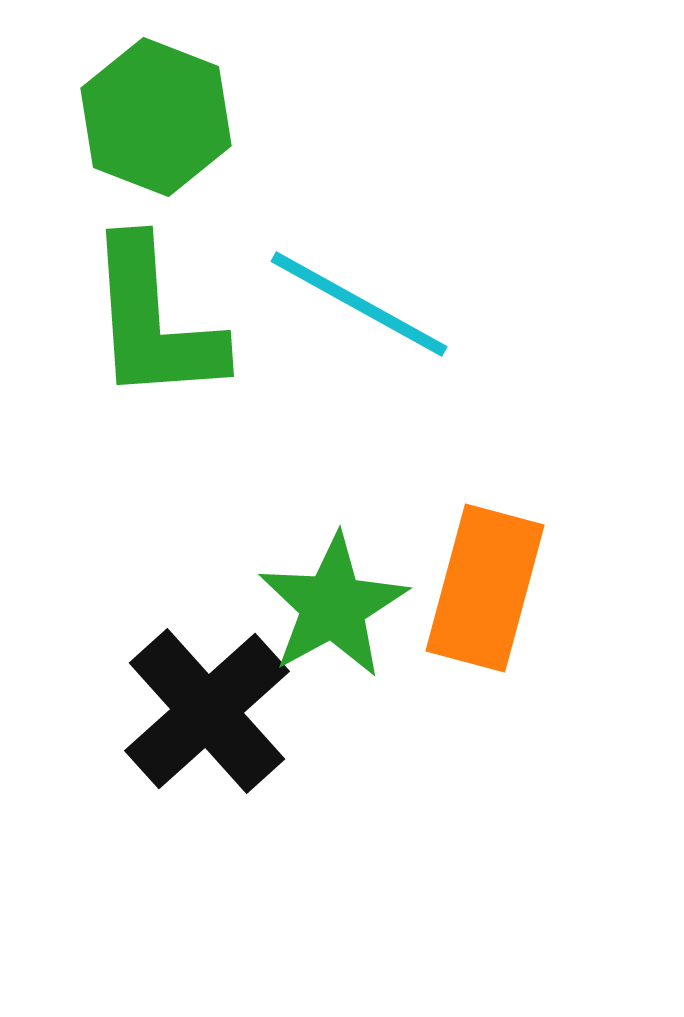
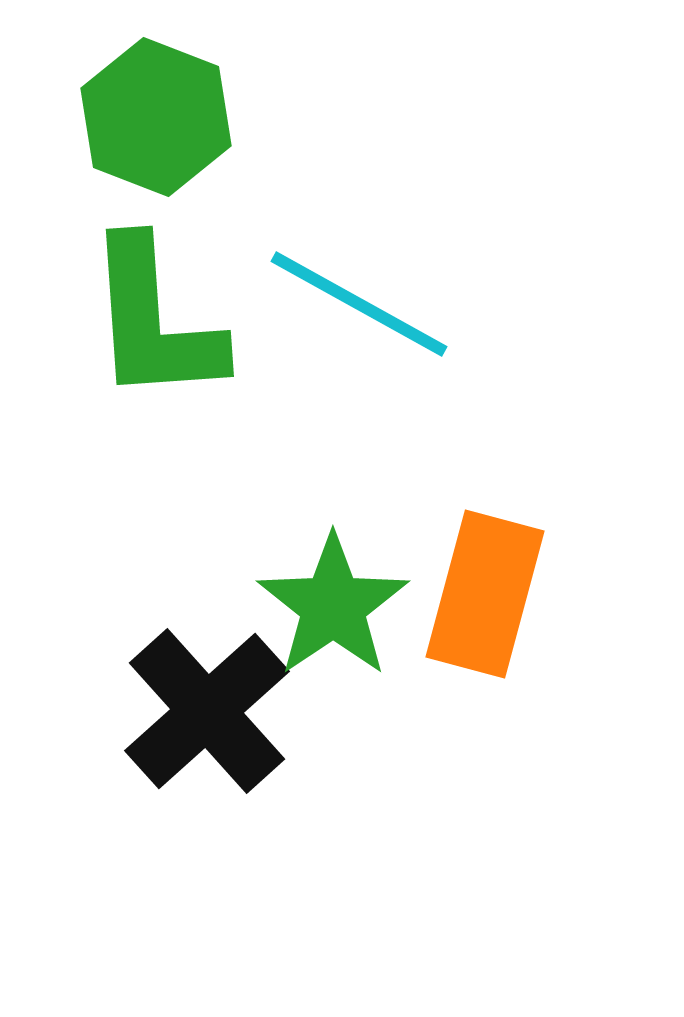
orange rectangle: moved 6 px down
green star: rotated 5 degrees counterclockwise
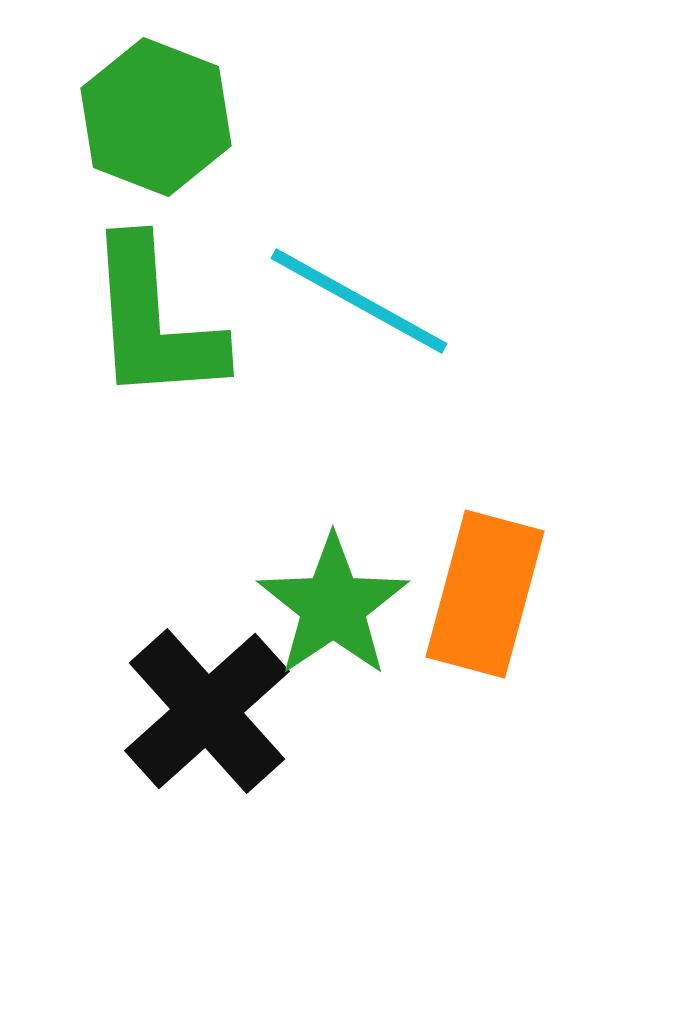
cyan line: moved 3 px up
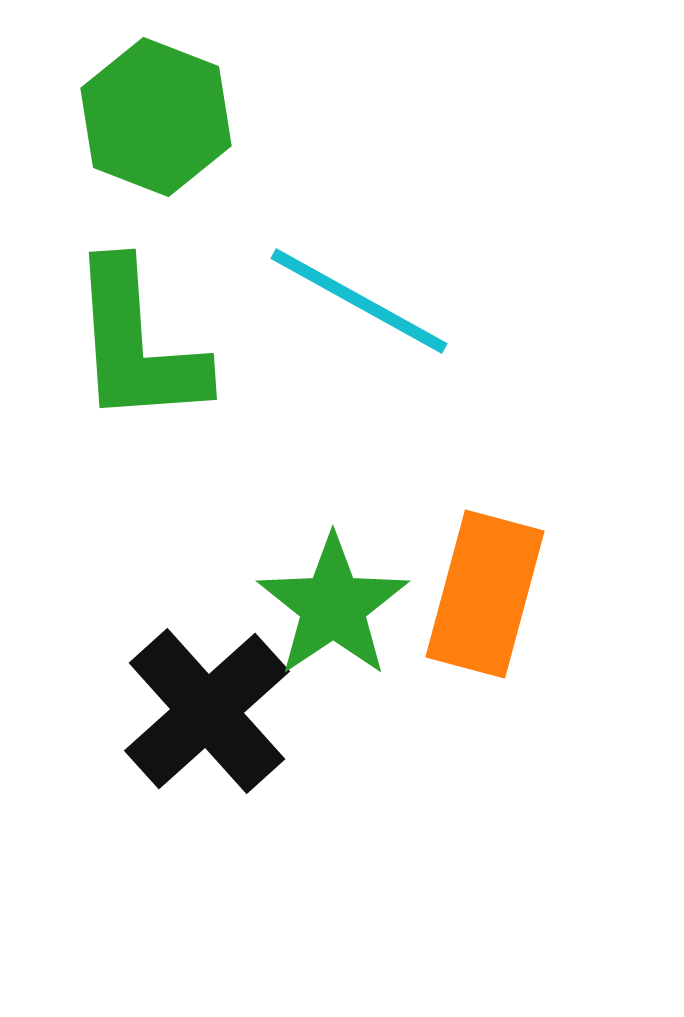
green L-shape: moved 17 px left, 23 px down
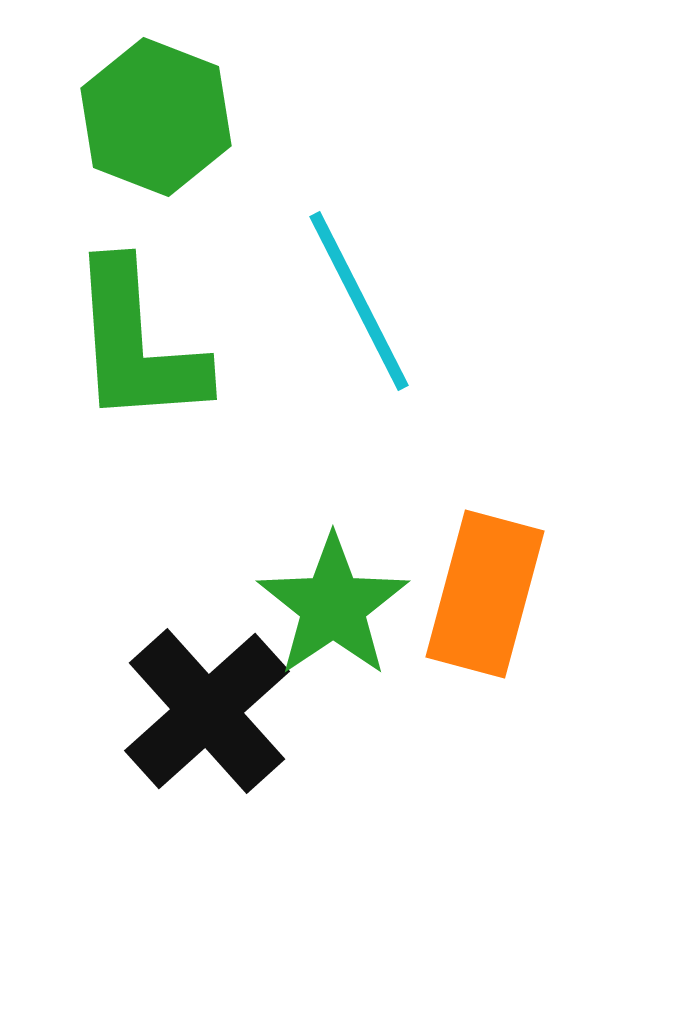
cyan line: rotated 34 degrees clockwise
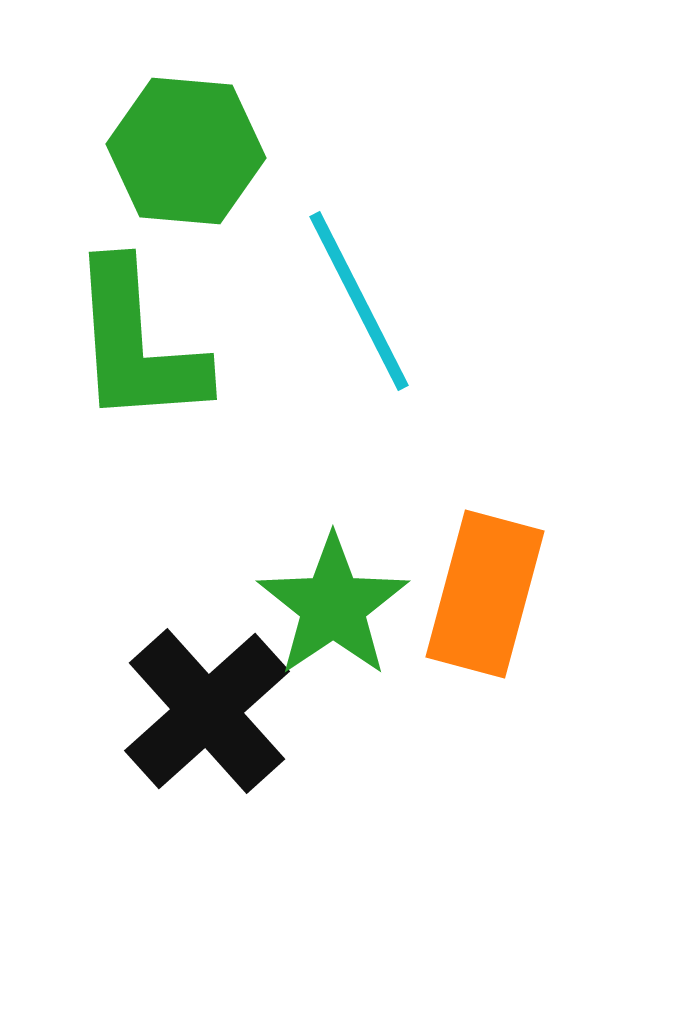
green hexagon: moved 30 px right, 34 px down; rotated 16 degrees counterclockwise
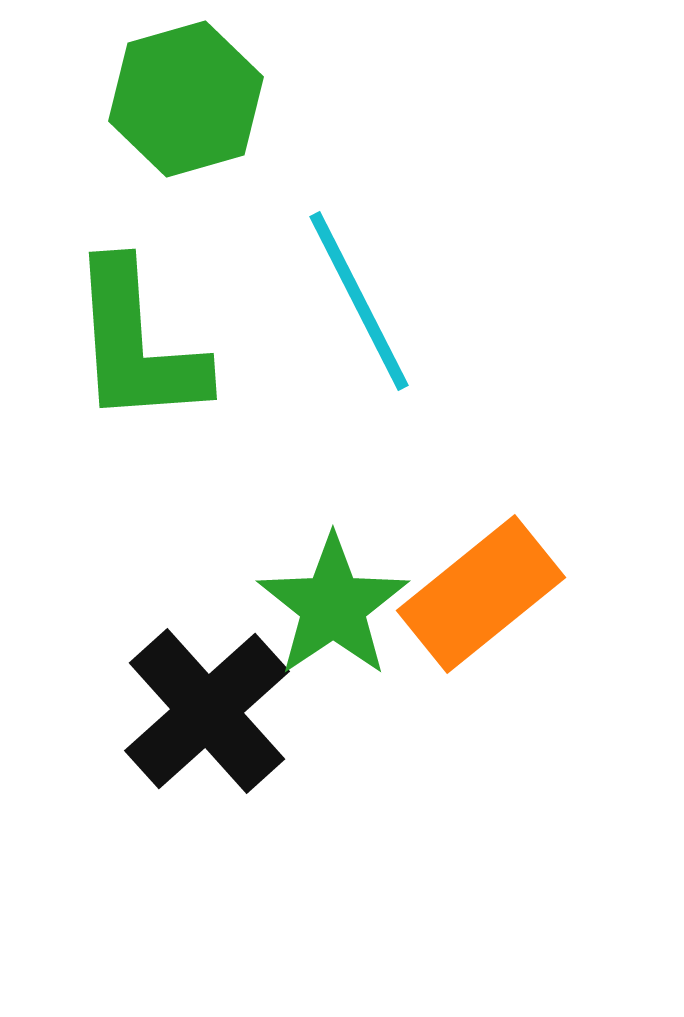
green hexagon: moved 52 px up; rotated 21 degrees counterclockwise
orange rectangle: moved 4 px left; rotated 36 degrees clockwise
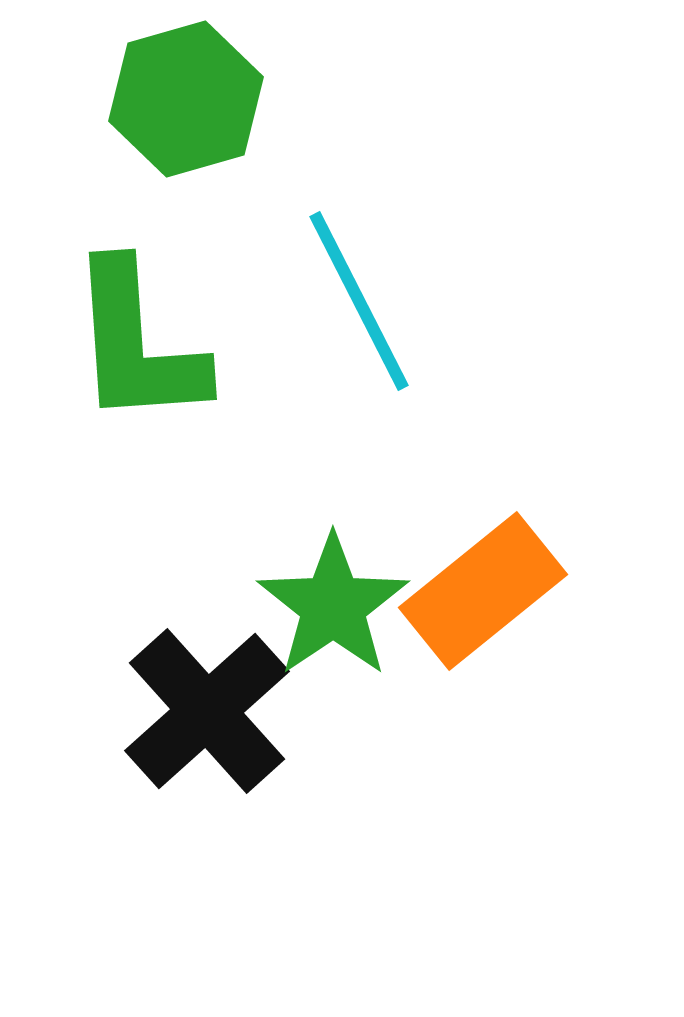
orange rectangle: moved 2 px right, 3 px up
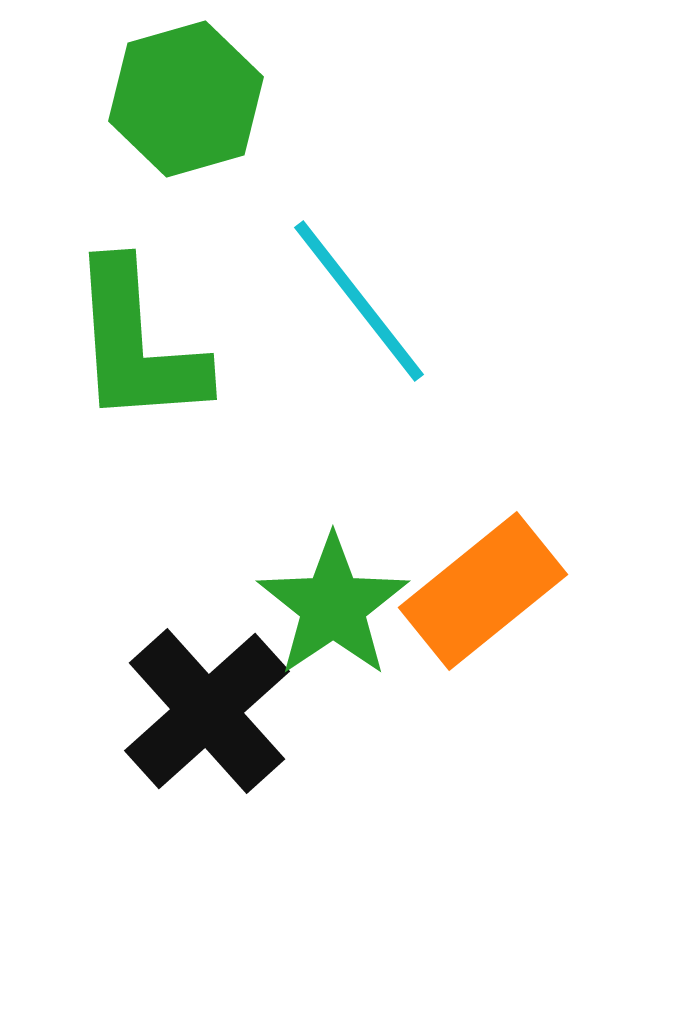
cyan line: rotated 11 degrees counterclockwise
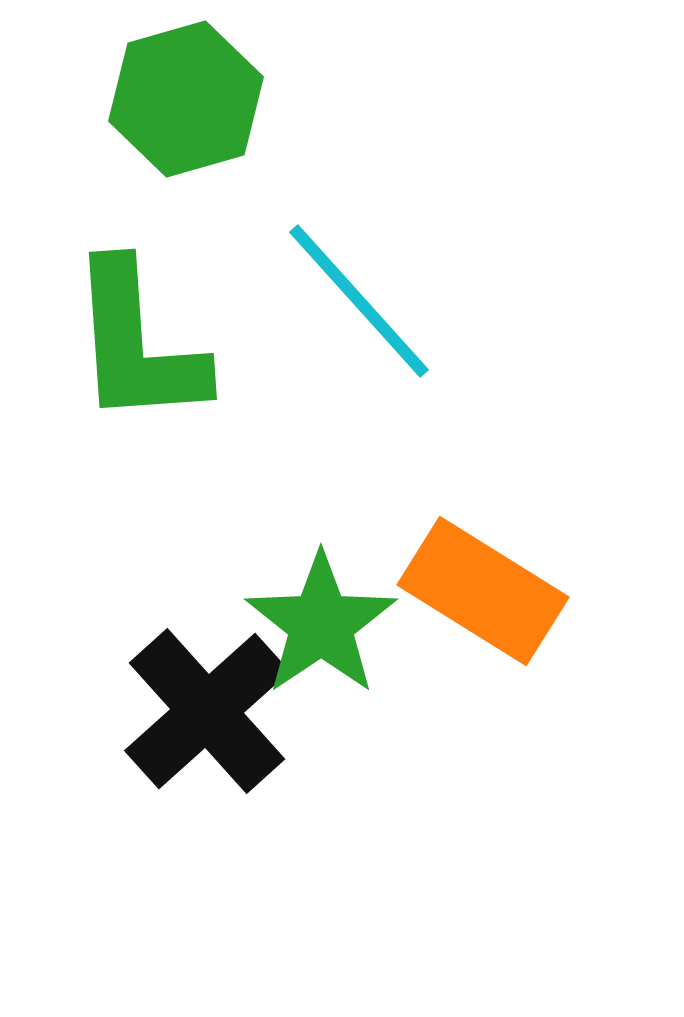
cyan line: rotated 4 degrees counterclockwise
orange rectangle: rotated 71 degrees clockwise
green star: moved 12 px left, 18 px down
